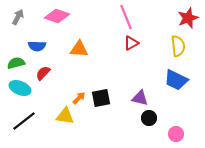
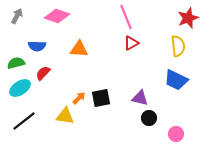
gray arrow: moved 1 px left, 1 px up
cyan ellipse: rotated 55 degrees counterclockwise
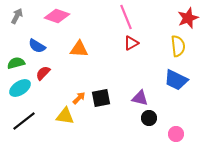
blue semicircle: rotated 30 degrees clockwise
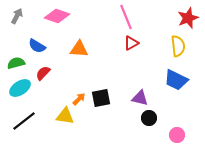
orange arrow: moved 1 px down
pink circle: moved 1 px right, 1 px down
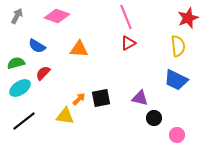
red triangle: moved 3 px left
black circle: moved 5 px right
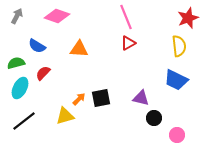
yellow semicircle: moved 1 px right
cyan ellipse: rotated 30 degrees counterclockwise
purple triangle: moved 1 px right
yellow triangle: rotated 24 degrees counterclockwise
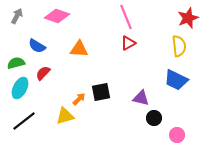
black square: moved 6 px up
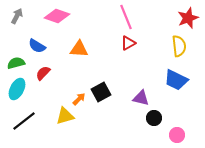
cyan ellipse: moved 3 px left, 1 px down
black square: rotated 18 degrees counterclockwise
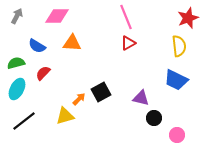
pink diamond: rotated 20 degrees counterclockwise
orange triangle: moved 7 px left, 6 px up
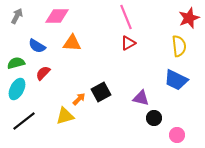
red star: moved 1 px right
